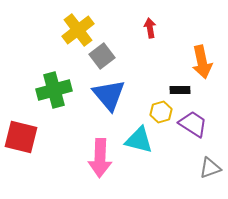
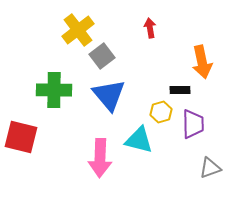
green cross: rotated 16 degrees clockwise
purple trapezoid: rotated 56 degrees clockwise
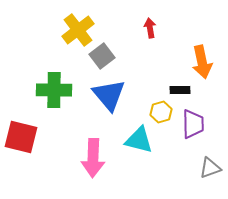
pink arrow: moved 7 px left
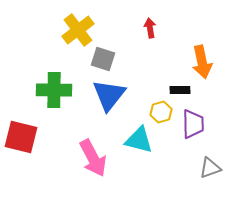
gray square: moved 1 px right, 3 px down; rotated 35 degrees counterclockwise
blue triangle: rotated 18 degrees clockwise
pink arrow: rotated 30 degrees counterclockwise
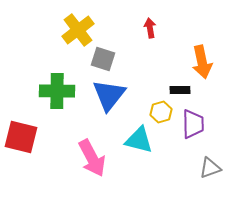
green cross: moved 3 px right, 1 px down
pink arrow: moved 1 px left
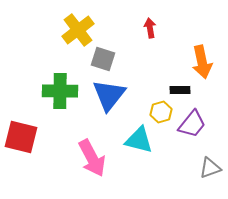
green cross: moved 3 px right
purple trapezoid: moved 1 px left; rotated 40 degrees clockwise
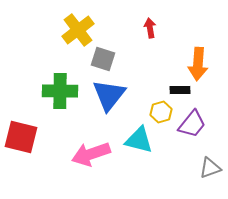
orange arrow: moved 4 px left, 2 px down; rotated 16 degrees clockwise
pink arrow: moved 1 px left, 4 px up; rotated 99 degrees clockwise
